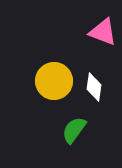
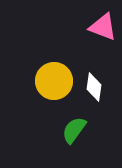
pink triangle: moved 5 px up
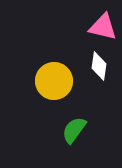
pink triangle: rotated 8 degrees counterclockwise
white diamond: moved 5 px right, 21 px up
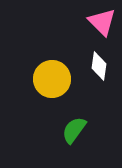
pink triangle: moved 1 px left, 5 px up; rotated 32 degrees clockwise
yellow circle: moved 2 px left, 2 px up
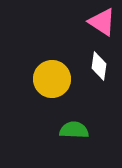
pink triangle: rotated 12 degrees counterclockwise
green semicircle: rotated 56 degrees clockwise
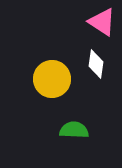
white diamond: moved 3 px left, 2 px up
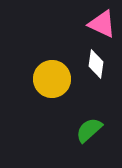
pink triangle: moved 2 px down; rotated 8 degrees counterclockwise
green semicircle: moved 15 px right; rotated 44 degrees counterclockwise
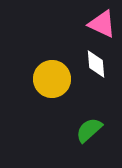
white diamond: rotated 12 degrees counterclockwise
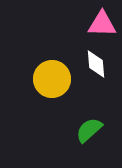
pink triangle: rotated 24 degrees counterclockwise
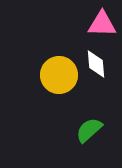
yellow circle: moved 7 px right, 4 px up
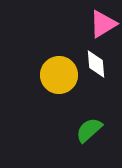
pink triangle: moved 1 px right; rotated 32 degrees counterclockwise
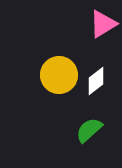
white diamond: moved 17 px down; rotated 56 degrees clockwise
